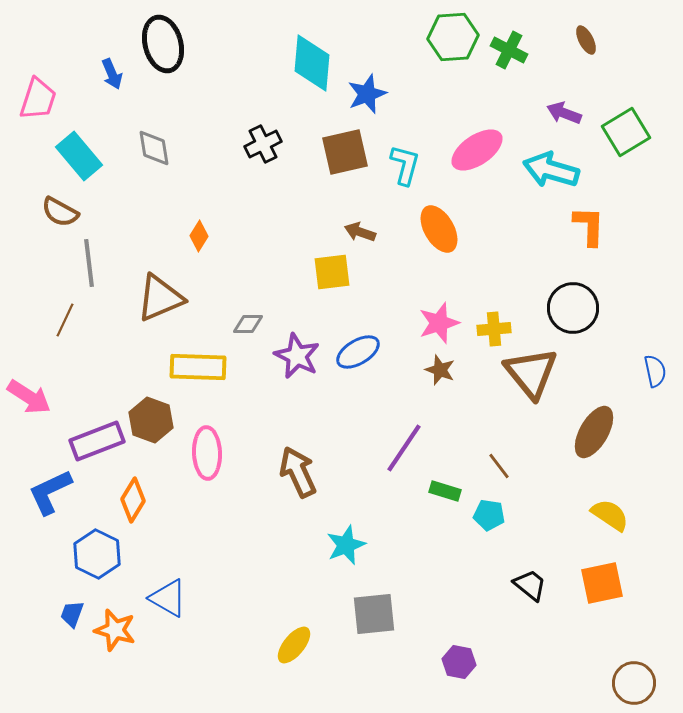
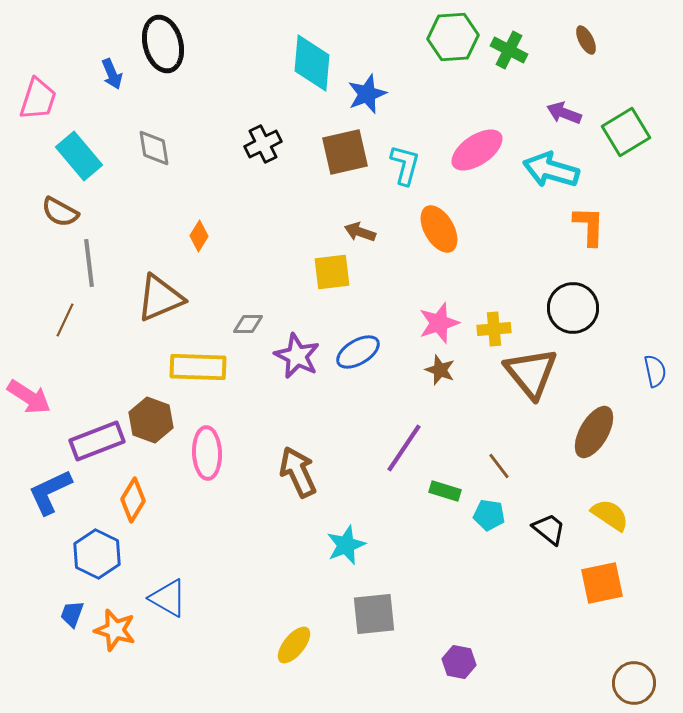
black trapezoid at (530, 585): moved 19 px right, 56 px up
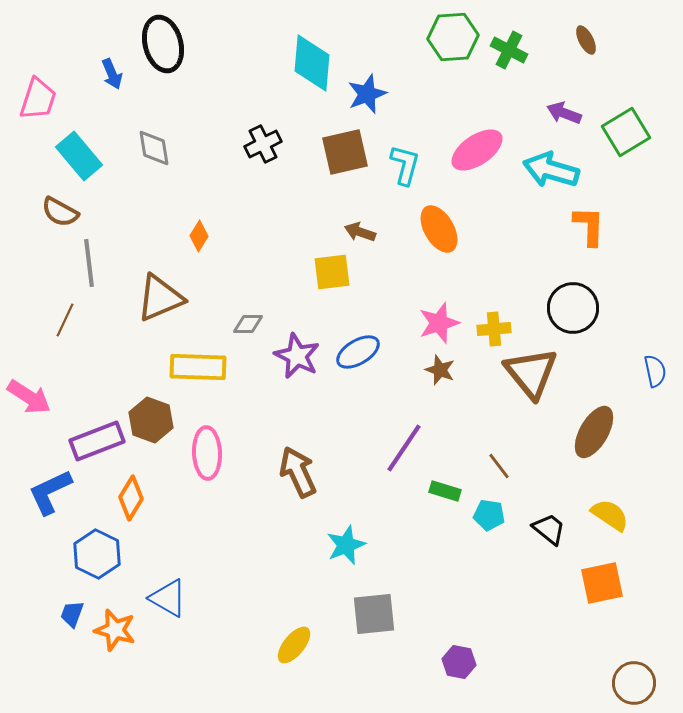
orange diamond at (133, 500): moved 2 px left, 2 px up
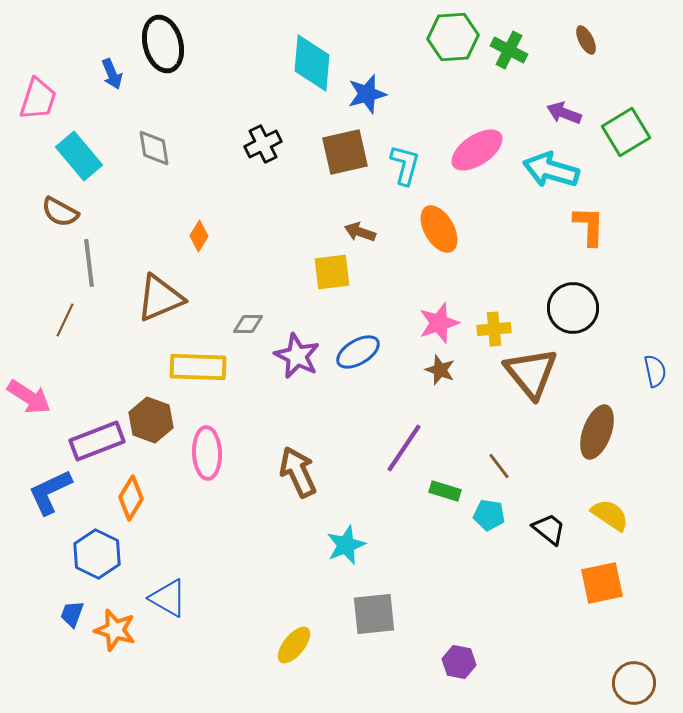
blue star at (367, 94): rotated 6 degrees clockwise
brown ellipse at (594, 432): moved 3 px right; rotated 10 degrees counterclockwise
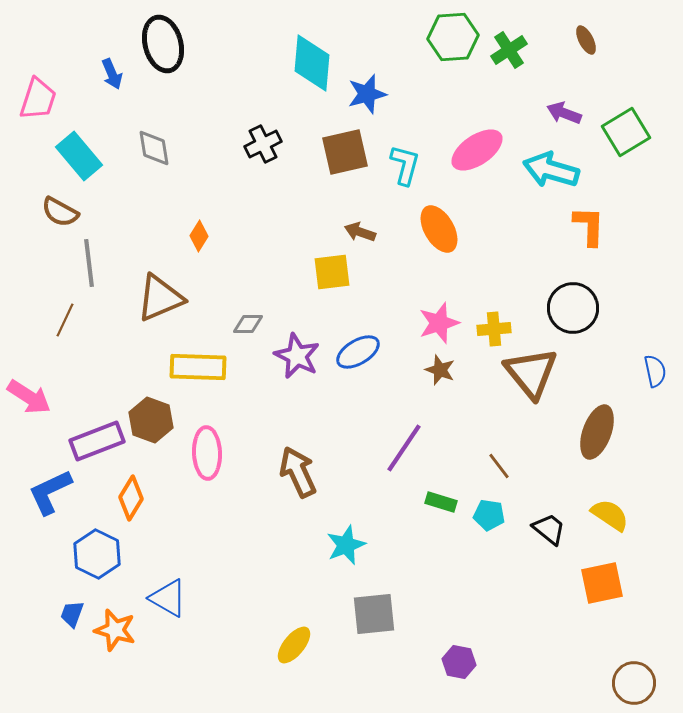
green cross at (509, 50): rotated 30 degrees clockwise
green rectangle at (445, 491): moved 4 px left, 11 px down
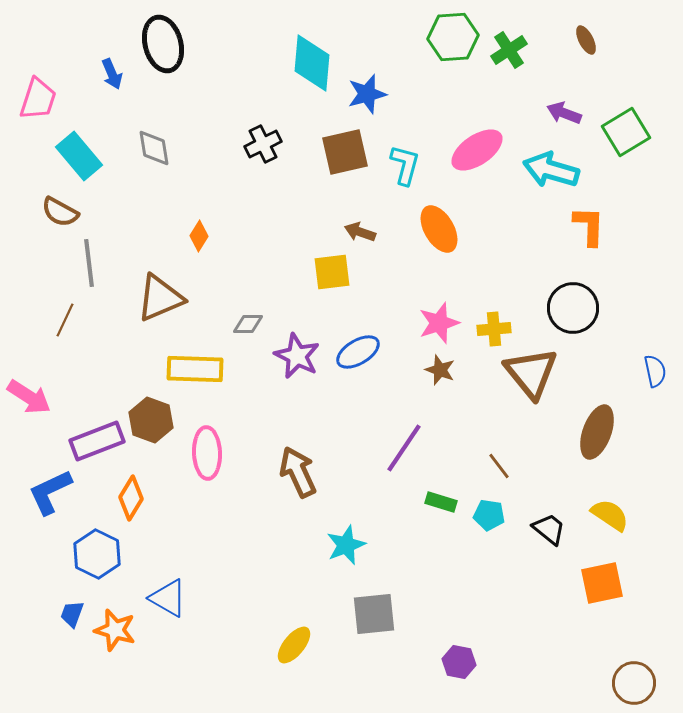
yellow rectangle at (198, 367): moved 3 px left, 2 px down
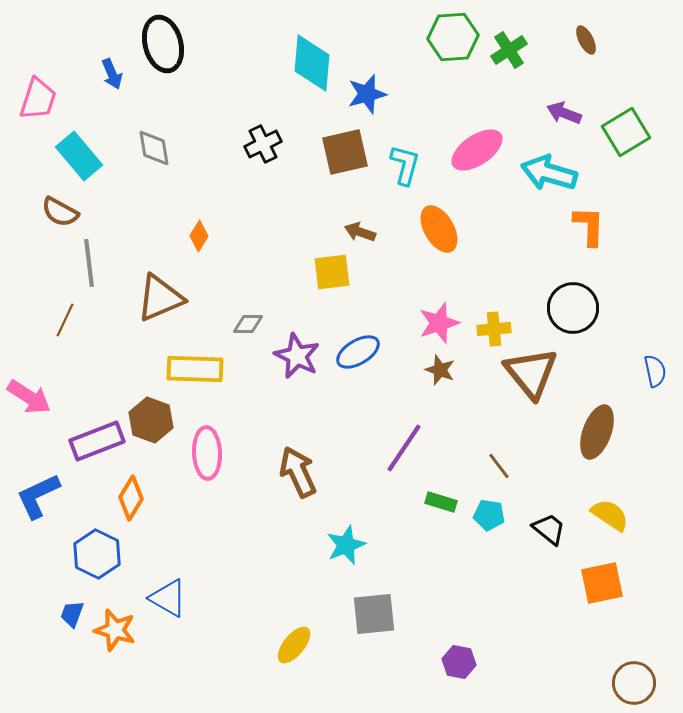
cyan arrow at (551, 170): moved 2 px left, 3 px down
blue L-shape at (50, 492): moved 12 px left, 4 px down
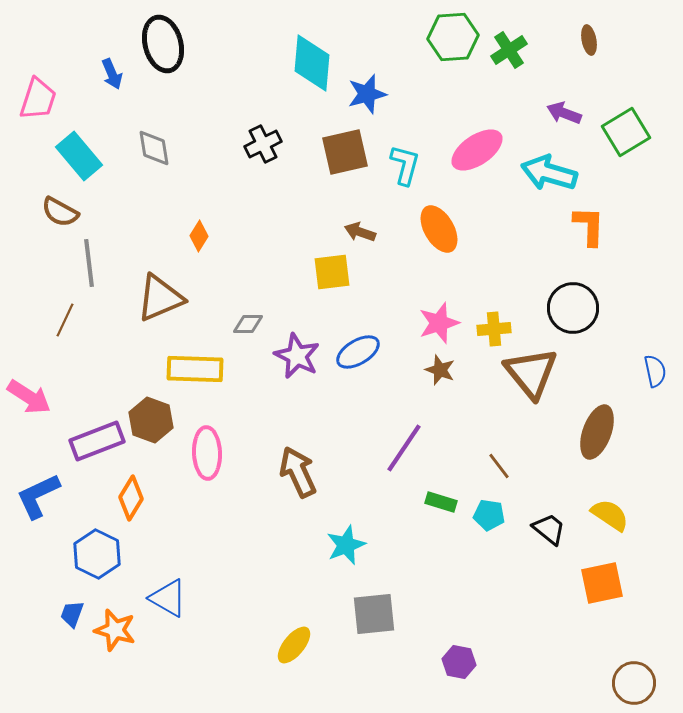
brown ellipse at (586, 40): moved 3 px right; rotated 16 degrees clockwise
